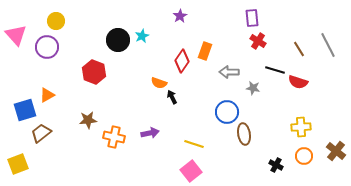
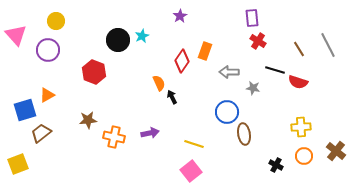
purple circle: moved 1 px right, 3 px down
orange semicircle: rotated 133 degrees counterclockwise
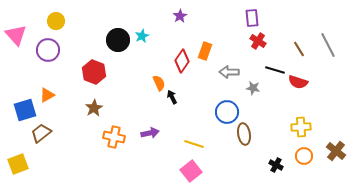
brown star: moved 6 px right, 12 px up; rotated 24 degrees counterclockwise
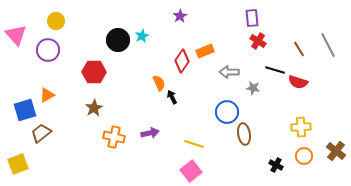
orange rectangle: rotated 48 degrees clockwise
red hexagon: rotated 20 degrees counterclockwise
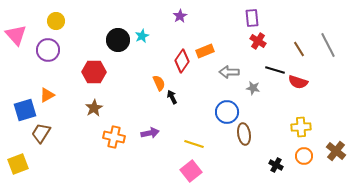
brown trapezoid: rotated 20 degrees counterclockwise
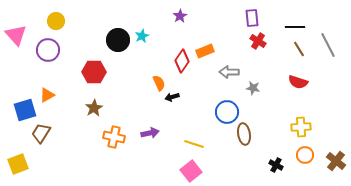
black line: moved 20 px right, 43 px up; rotated 18 degrees counterclockwise
black arrow: rotated 80 degrees counterclockwise
brown cross: moved 10 px down
orange circle: moved 1 px right, 1 px up
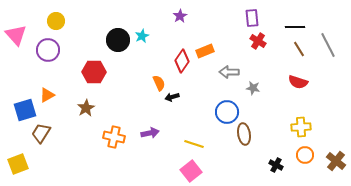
brown star: moved 8 px left
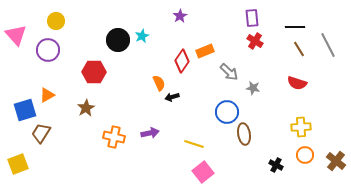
red cross: moved 3 px left
gray arrow: rotated 138 degrees counterclockwise
red semicircle: moved 1 px left, 1 px down
pink square: moved 12 px right, 1 px down
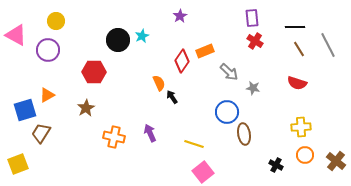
pink triangle: rotated 20 degrees counterclockwise
black arrow: rotated 72 degrees clockwise
purple arrow: rotated 102 degrees counterclockwise
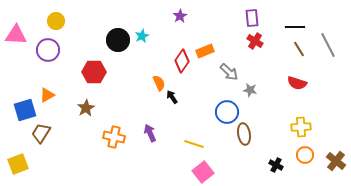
pink triangle: rotated 25 degrees counterclockwise
gray star: moved 3 px left, 2 px down
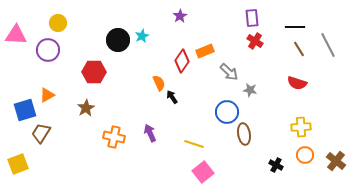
yellow circle: moved 2 px right, 2 px down
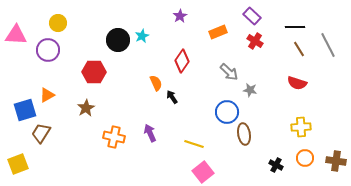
purple rectangle: moved 2 px up; rotated 42 degrees counterclockwise
orange rectangle: moved 13 px right, 19 px up
orange semicircle: moved 3 px left
orange circle: moved 3 px down
brown cross: rotated 30 degrees counterclockwise
